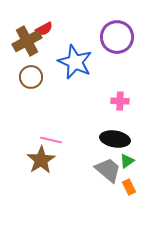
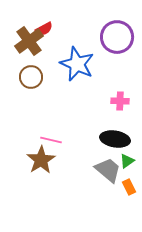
brown cross: moved 2 px right; rotated 8 degrees counterclockwise
blue star: moved 2 px right, 2 px down
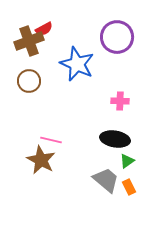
brown cross: rotated 16 degrees clockwise
brown circle: moved 2 px left, 4 px down
brown star: rotated 12 degrees counterclockwise
gray trapezoid: moved 2 px left, 10 px down
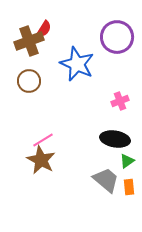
red semicircle: rotated 30 degrees counterclockwise
pink cross: rotated 24 degrees counterclockwise
pink line: moved 8 px left; rotated 45 degrees counterclockwise
orange rectangle: rotated 21 degrees clockwise
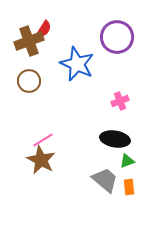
green triangle: rotated 14 degrees clockwise
gray trapezoid: moved 1 px left
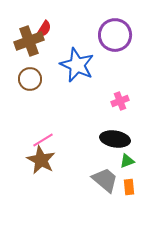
purple circle: moved 2 px left, 2 px up
blue star: moved 1 px down
brown circle: moved 1 px right, 2 px up
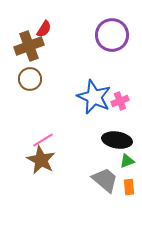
purple circle: moved 3 px left
brown cross: moved 5 px down
blue star: moved 17 px right, 32 px down
black ellipse: moved 2 px right, 1 px down
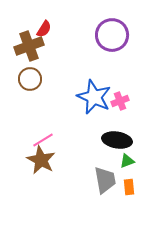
gray trapezoid: rotated 40 degrees clockwise
